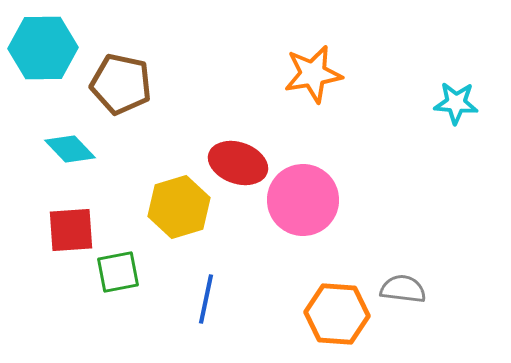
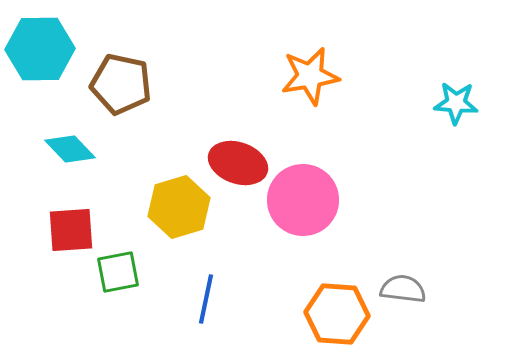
cyan hexagon: moved 3 px left, 1 px down
orange star: moved 3 px left, 2 px down
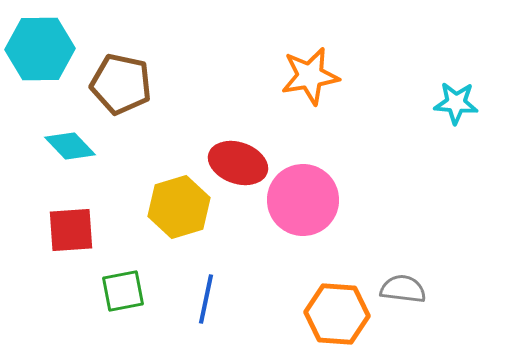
cyan diamond: moved 3 px up
green square: moved 5 px right, 19 px down
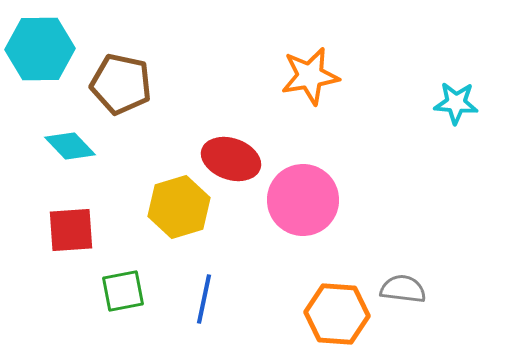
red ellipse: moved 7 px left, 4 px up
blue line: moved 2 px left
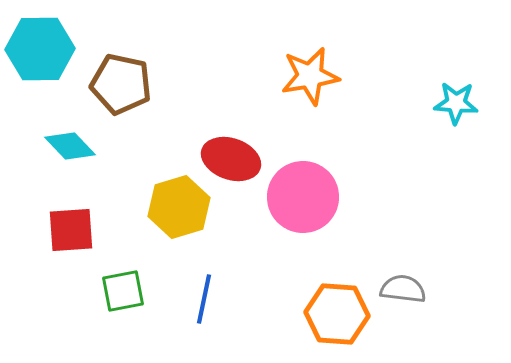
pink circle: moved 3 px up
